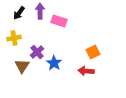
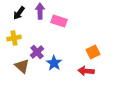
brown triangle: rotated 21 degrees counterclockwise
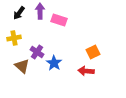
pink rectangle: moved 1 px up
purple cross: rotated 16 degrees counterclockwise
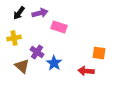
purple arrow: moved 2 px down; rotated 77 degrees clockwise
pink rectangle: moved 7 px down
orange square: moved 6 px right, 1 px down; rotated 32 degrees clockwise
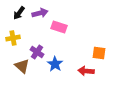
yellow cross: moved 1 px left
blue star: moved 1 px right, 1 px down
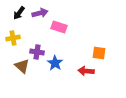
purple cross: rotated 24 degrees counterclockwise
blue star: moved 1 px up
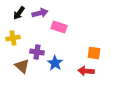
orange square: moved 5 px left
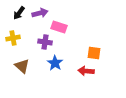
purple cross: moved 8 px right, 10 px up
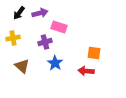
purple cross: rotated 24 degrees counterclockwise
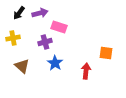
orange square: moved 12 px right
red arrow: rotated 91 degrees clockwise
